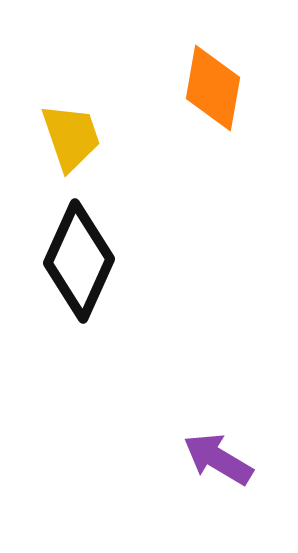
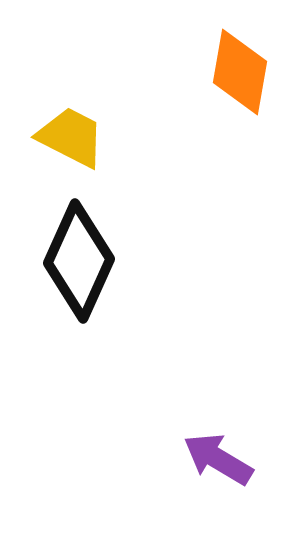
orange diamond: moved 27 px right, 16 px up
yellow trapezoid: rotated 44 degrees counterclockwise
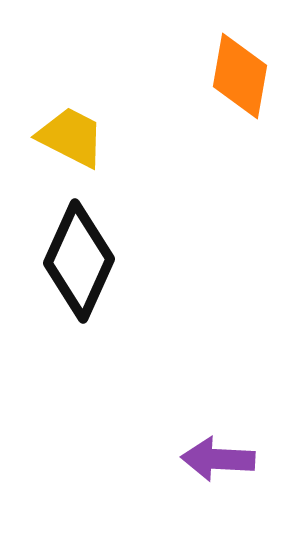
orange diamond: moved 4 px down
purple arrow: rotated 28 degrees counterclockwise
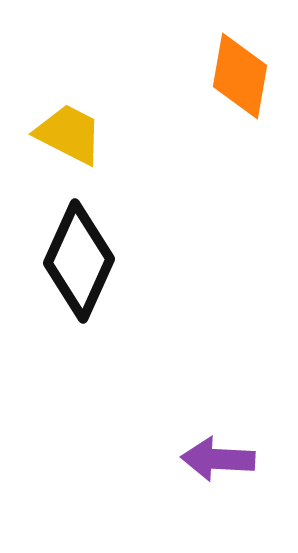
yellow trapezoid: moved 2 px left, 3 px up
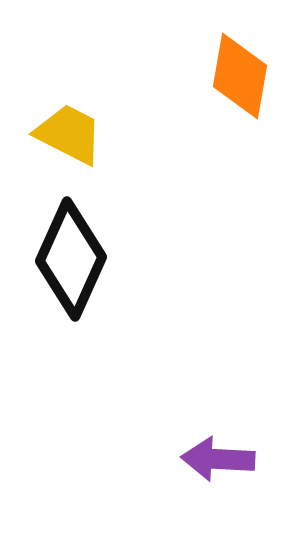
black diamond: moved 8 px left, 2 px up
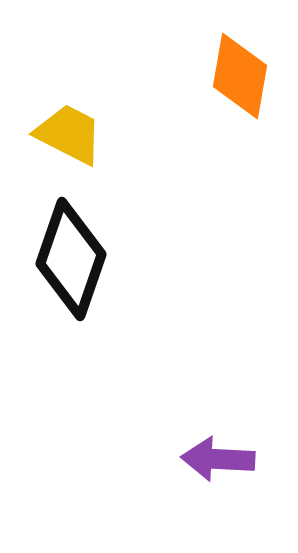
black diamond: rotated 5 degrees counterclockwise
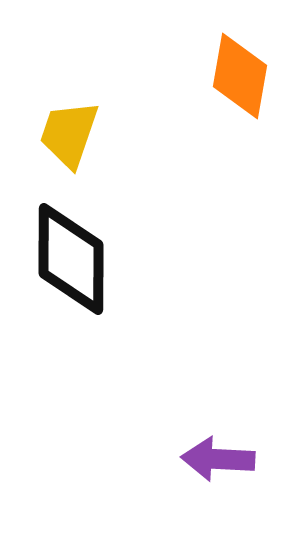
yellow trapezoid: rotated 98 degrees counterclockwise
black diamond: rotated 19 degrees counterclockwise
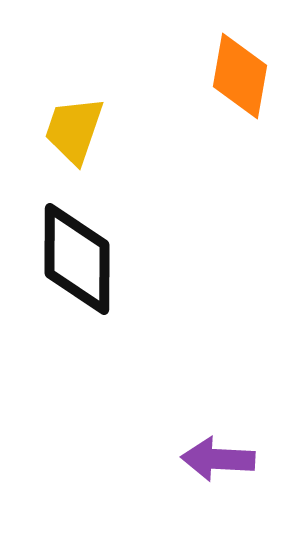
yellow trapezoid: moved 5 px right, 4 px up
black diamond: moved 6 px right
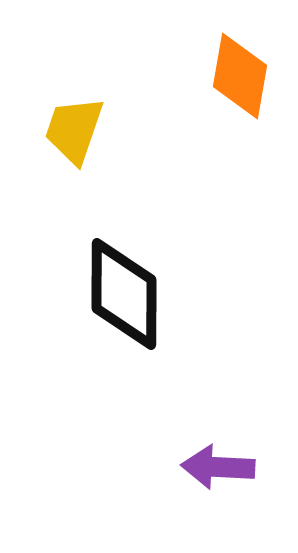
black diamond: moved 47 px right, 35 px down
purple arrow: moved 8 px down
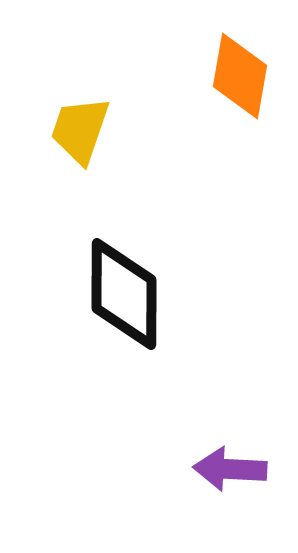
yellow trapezoid: moved 6 px right
purple arrow: moved 12 px right, 2 px down
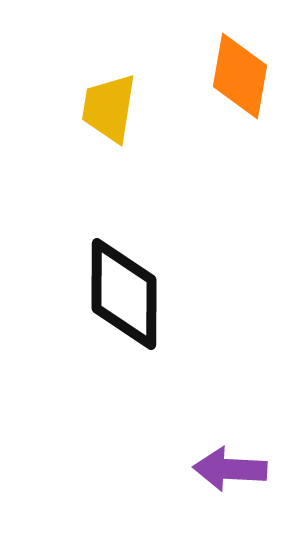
yellow trapezoid: moved 29 px right, 22 px up; rotated 10 degrees counterclockwise
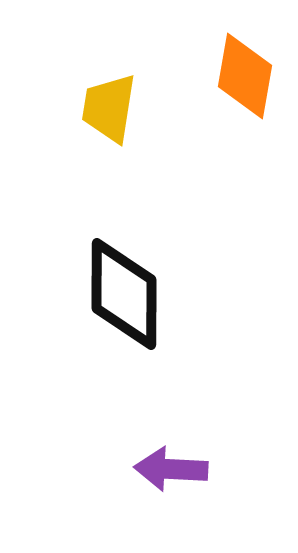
orange diamond: moved 5 px right
purple arrow: moved 59 px left
